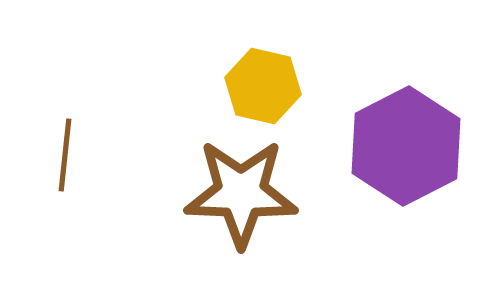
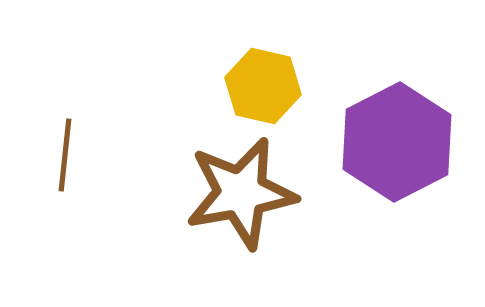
purple hexagon: moved 9 px left, 4 px up
brown star: rotated 12 degrees counterclockwise
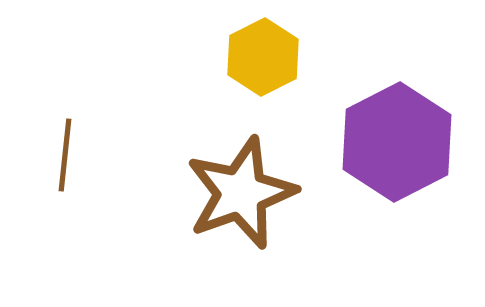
yellow hexagon: moved 29 px up; rotated 20 degrees clockwise
brown star: rotated 10 degrees counterclockwise
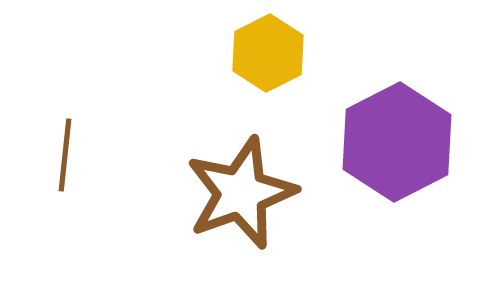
yellow hexagon: moved 5 px right, 4 px up
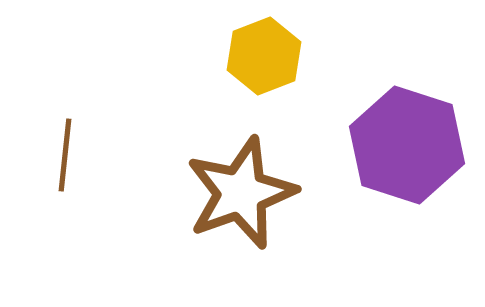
yellow hexagon: moved 4 px left, 3 px down; rotated 6 degrees clockwise
purple hexagon: moved 10 px right, 3 px down; rotated 15 degrees counterclockwise
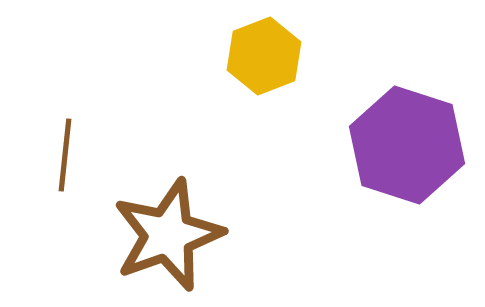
brown star: moved 73 px left, 42 px down
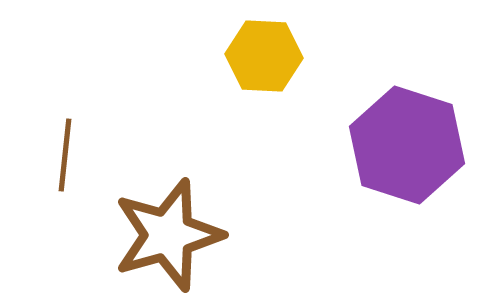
yellow hexagon: rotated 24 degrees clockwise
brown star: rotated 4 degrees clockwise
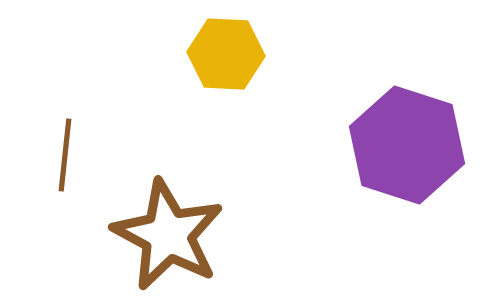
yellow hexagon: moved 38 px left, 2 px up
brown star: rotated 28 degrees counterclockwise
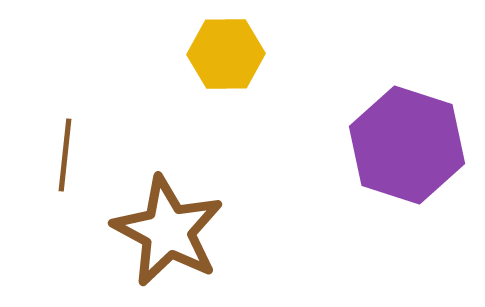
yellow hexagon: rotated 4 degrees counterclockwise
brown star: moved 4 px up
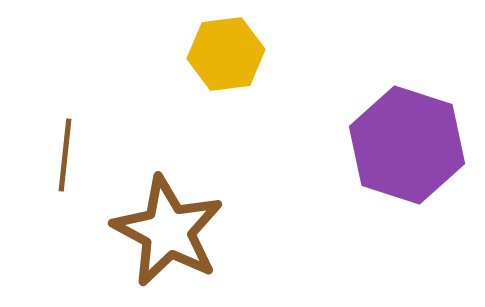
yellow hexagon: rotated 6 degrees counterclockwise
